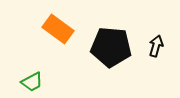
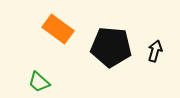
black arrow: moved 1 px left, 5 px down
green trapezoid: moved 7 px right; rotated 70 degrees clockwise
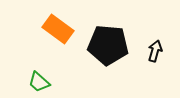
black pentagon: moved 3 px left, 2 px up
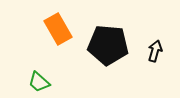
orange rectangle: rotated 24 degrees clockwise
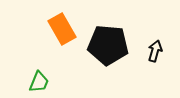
orange rectangle: moved 4 px right
green trapezoid: rotated 110 degrees counterclockwise
